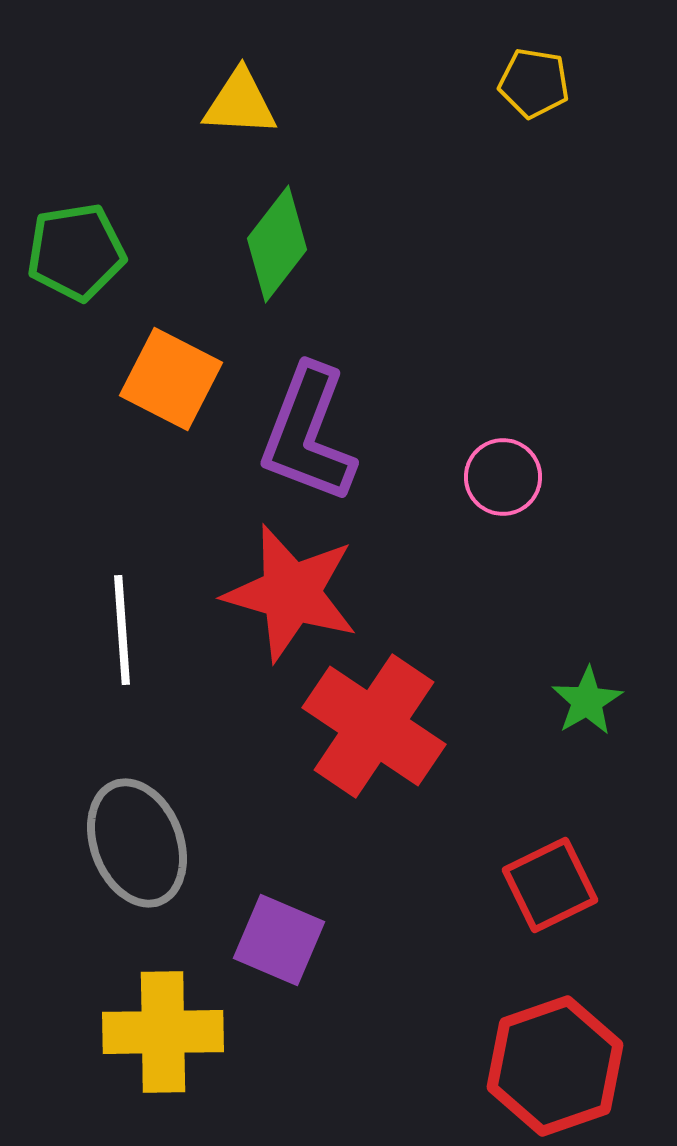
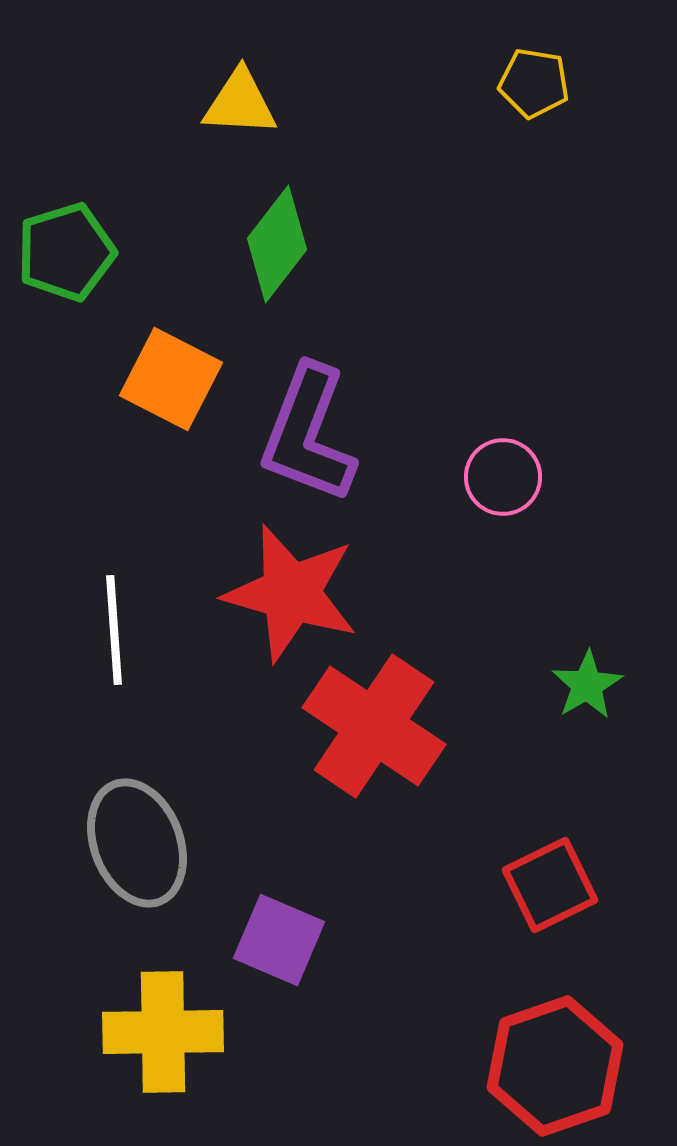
green pentagon: moved 10 px left; rotated 8 degrees counterclockwise
white line: moved 8 px left
green star: moved 16 px up
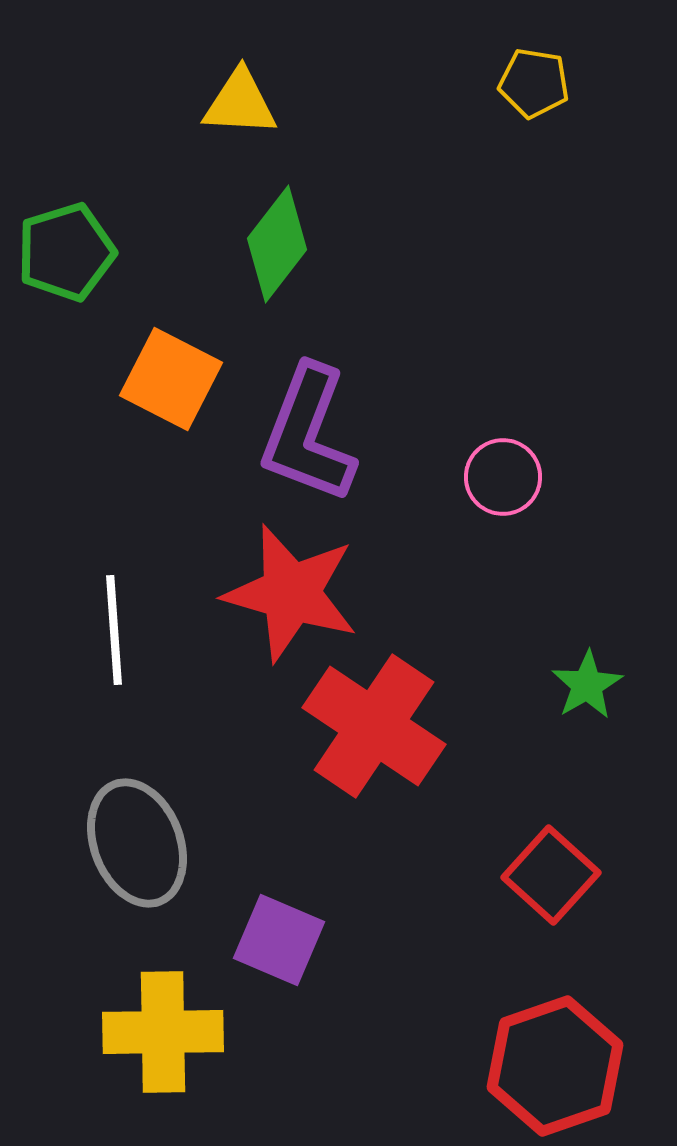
red square: moved 1 px right, 10 px up; rotated 22 degrees counterclockwise
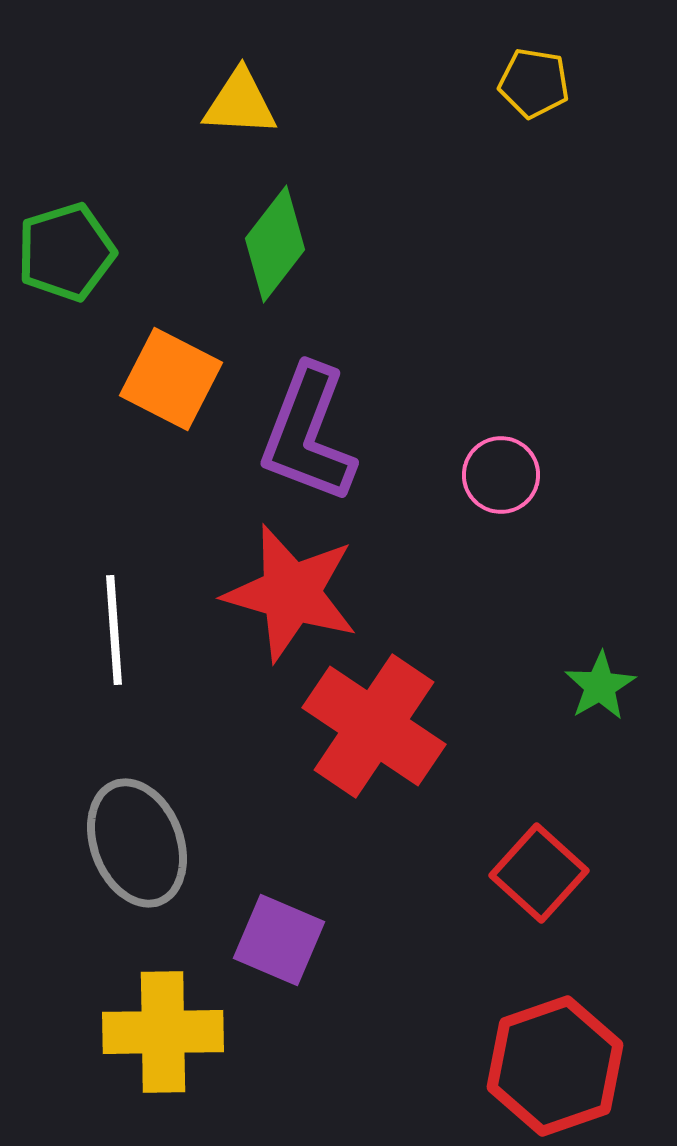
green diamond: moved 2 px left
pink circle: moved 2 px left, 2 px up
green star: moved 13 px right, 1 px down
red square: moved 12 px left, 2 px up
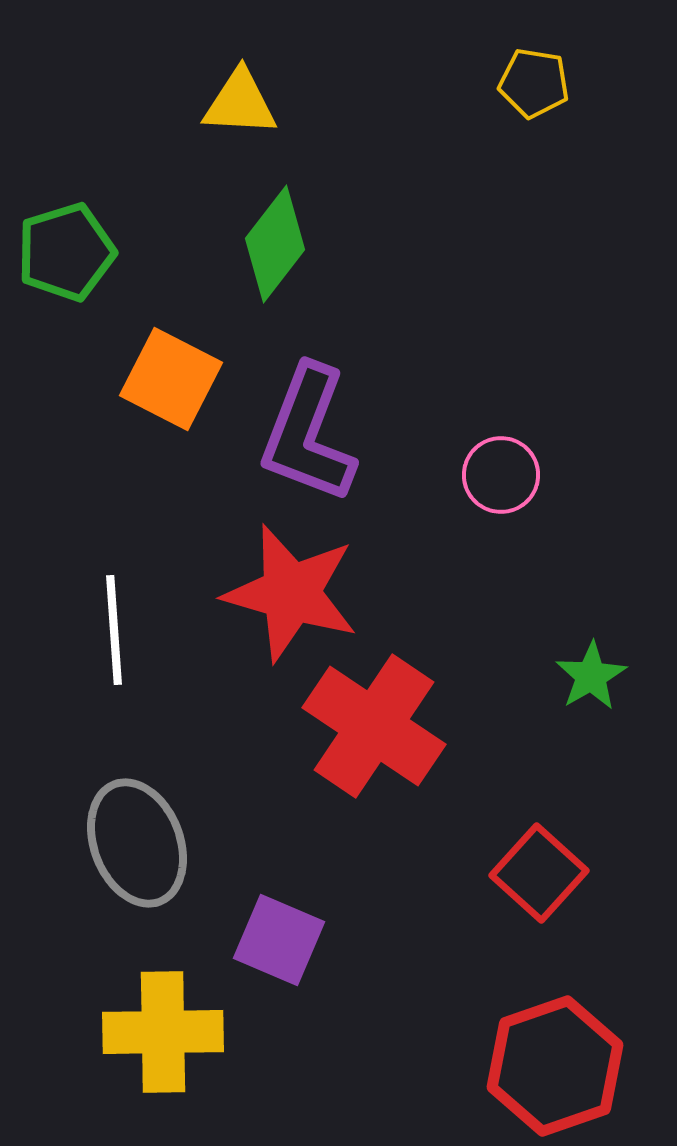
green star: moved 9 px left, 10 px up
